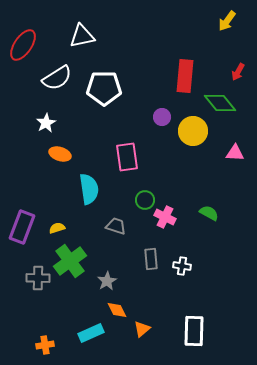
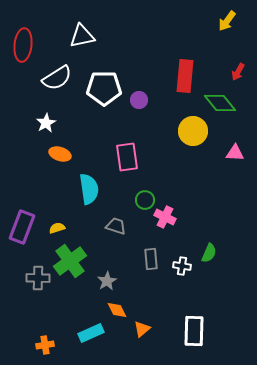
red ellipse: rotated 28 degrees counterclockwise
purple circle: moved 23 px left, 17 px up
green semicircle: moved 40 px down; rotated 84 degrees clockwise
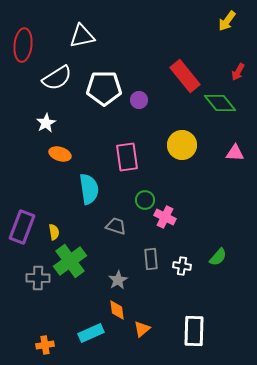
red rectangle: rotated 44 degrees counterclockwise
yellow circle: moved 11 px left, 14 px down
yellow semicircle: moved 3 px left, 4 px down; rotated 98 degrees clockwise
green semicircle: moved 9 px right, 4 px down; rotated 18 degrees clockwise
gray star: moved 11 px right, 1 px up
orange diamond: rotated 20 degrees clockwise
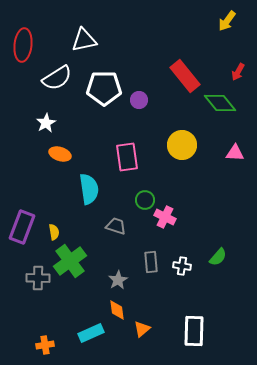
white triangle: moved 2 px right, 4 px down
gray rectangle: moved 3 px down
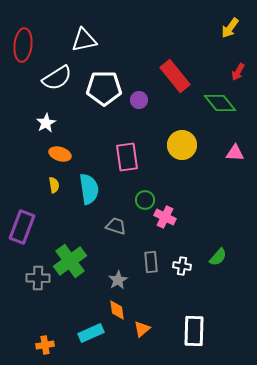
yellow arrow: moved 3 px right, 7 px down
red rectangle: moved 10 px left
yellow semicircle: moved 47 px up
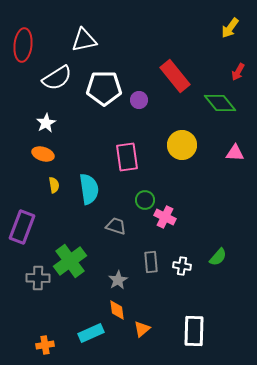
orange ellipse: moved 17 px left
